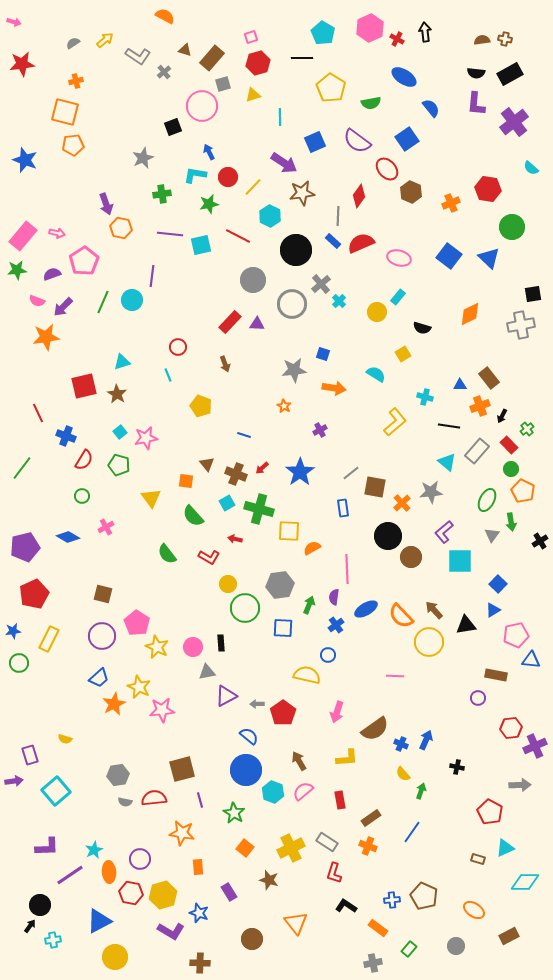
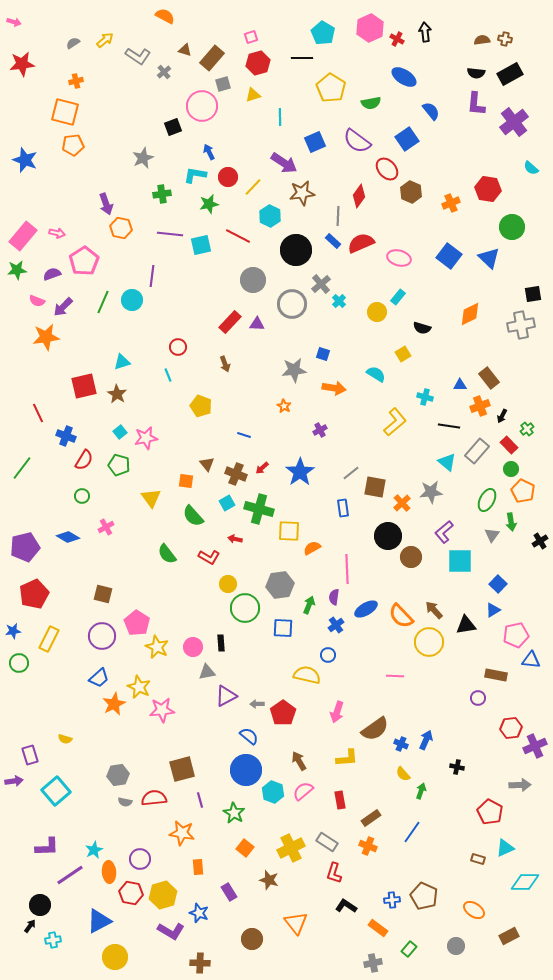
blue semicircle at (431, 108): moved 3 px down
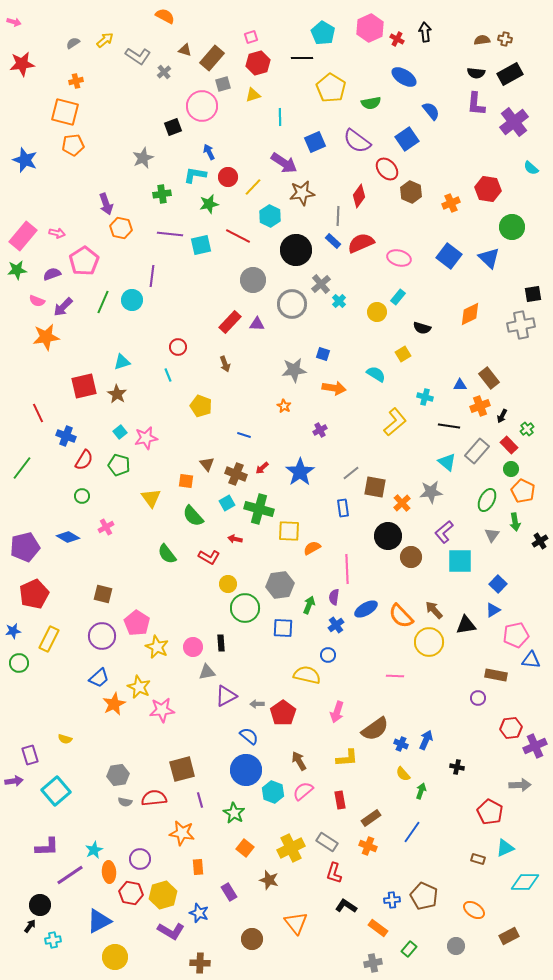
green arrow at (511, 522): moved 4 px right
